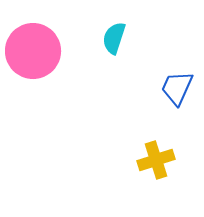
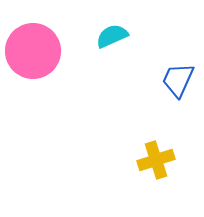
cyan semicircle: moved 2 px left, 2 px up; rotated 48 degrees clockwise
blue trapezoid: moved 1 px right, 8 px up
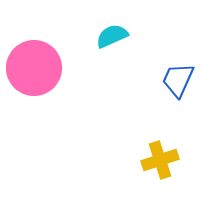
pink circle: moved 1 px right, 17 px down
yellow cross: moved 4 px right
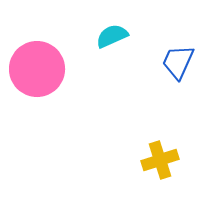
pink circle: moved 3 px right, 1 px down
blue trapezoid: moved 18 px up
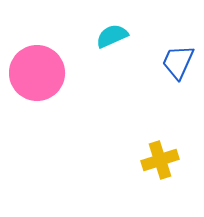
pink circle: moved 4 px down
